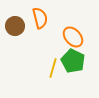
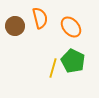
orange ellipse: moved 2 px left, 10 px up
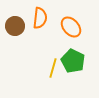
orange semicircle: rotated 20 degrees clockwise
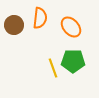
brown circle: moved 1 px left, 1 px up
green pentagon: rotated 25 degrees counterclockwise
yellow line: rotated 36 degrees counterclockwise
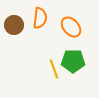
yellow line: moved 1 px right, 1 px down
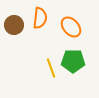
yellow line: moved 3 px left, 1 px up
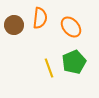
green pentagon: moved 1 px right, 1 px down; rotated 25 degrees counterclockwise
yellow line: moved 2 px left
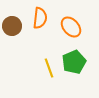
brown circle: moved 2 px left, 1 px down
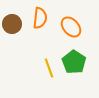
brown circle: moved 2 px up
green pentagon: rotated 15 degrees counterclockwise
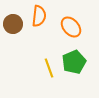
orange semicircle: moved 1 px left, 2 px up
brown circle: moved 1 px right
green pentagon: rotated 15 degrees clockwise
